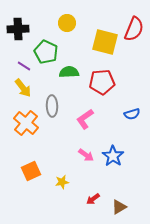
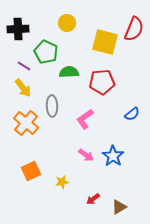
blue semicircle: rotated 21 degrees counterclockwise
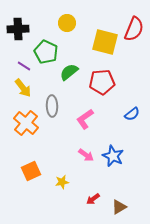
green semicircle: rotated 36 degrees counterclockwise
blue star: rotated 10 degrees counterclockwise
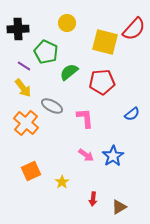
red semicircle: rotated 20 degrees clockwise
gray ellipse: rotated 60 degrees counterclockwise
pink L-shape: moved 1 px up; rotated 120 degrees clockwise
blue star: rotated 15 degrees clockwise
yellow star: rotated 24 degrees counterclockwise
red arrow: rotated 48 degrees counterclockwise
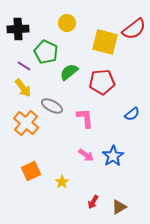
red semicircle: rotated 10 degrees clockwise
red arrow: moved 3 px down; rotated 24 degrees clockwise
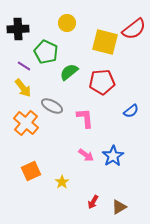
blue semicircle: moved 1 px left, 3 px up
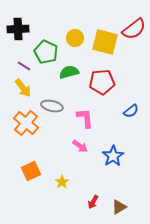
yellow circle: moved 8 px right, 15 px down
green semicircle: rotated 24 degrees clockwise
gray ellipse: rotated 15 degrees counterclockwise
pink arrow: moved 6 px left, 9 px up
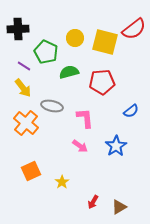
blue star: moved 3 px right, 10 px up
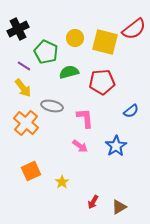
black cross: rotated 25 degrees counterclockwise
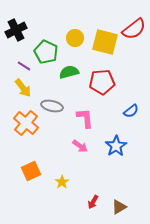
black cross: moved 2 px left, 1 px down
